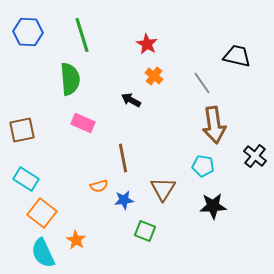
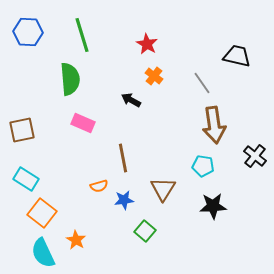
green square: rotated 20 degrees clockwise
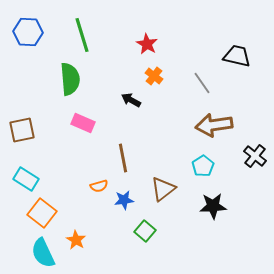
brown arrow: rotated 90 degrees clockwise
cyan pentagon: rotated 30 degrees clockwise
brown triangle: rotated 20 degrees clockwise
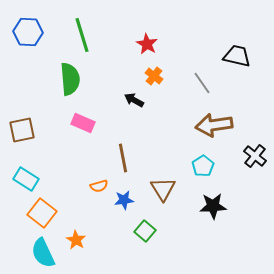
black arrow: moved 3 px right
brown triangle: rotated 24 degrees counterclockwise
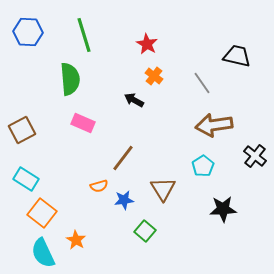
green line: moved 2 px right
brown square: rotated 16 degrees counterclockwise
brown line: rotated 48 degrees clockwise
black star: moved 10 px right, 3 px down
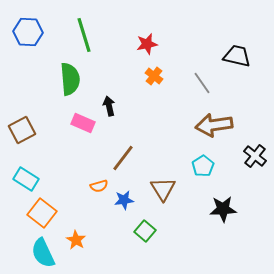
red star: rotated 30 degrees clockwise
black arrow: moved 25 px left, 6 px down; rotated 48 degrees clockwise
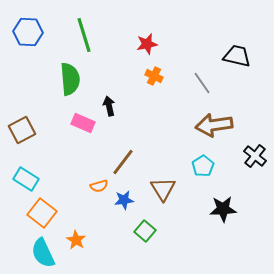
orange cross: rotated 12 degrees counterclockwise
brown line: moved 4 px down
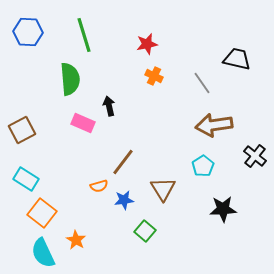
black trapezoid: moved 3 px down
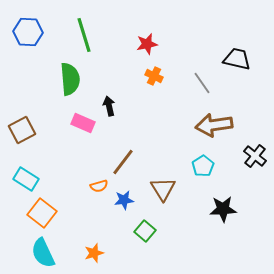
orange star: moved 18 px right, 13 px down; rotated 24 degrees clockwise
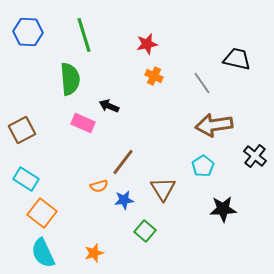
black arrow: rotated 54 degrees counterclockwise
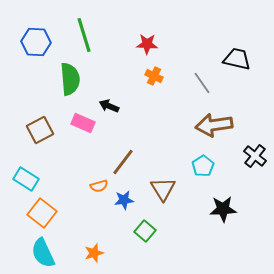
blue hexagon: moved 8 px right, 10 px down
red star: rotated 15 degrees clockwise
brown square: moved 18 px right
